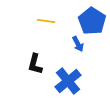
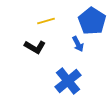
yellow line: rotated 24 degrees counterclockwise
black L-shape: moved 17 px up; rotated 75 degrees counterclockwise
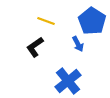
yellow line: rotated 36 degrees clockwise
black L-shape: rotated 115 degrees clockwise
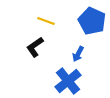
blue pentagon: rotated 8 degrees counterclockwise
blue arrow: moved 10 px down; rotated 56 degrees clockwise
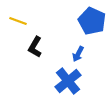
yellow line: moved 28 px left
black L-shape: rotated 25 degrees counterclockwise
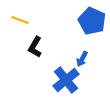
yellow line: moved 2 px right, 1 px up
blue arrow: moved 4 px right, 5 px down
blue cross: moved 2 px left, 1 px up
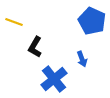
yellow line: moved 6 px left, 2 px down
blue arrow: rotated 49 degrees counterclockwise
blue cross: moved 12 px left, 1 px up
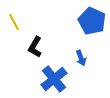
yellow line: rotated 42 degrees clockwise
blue arrow: moved 1 px left, 1 px up
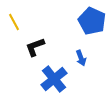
black L-shape: rotated 40 degrees clockwise
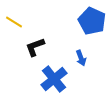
yellow line: rotated 30 degrees counterclockwise
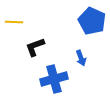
yellow line: rotated 30 degrees counterclockwise
blue cross: rotated 24 degrees clockwise
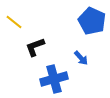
yellow line: rotated 36 degrees clockwise
blue arrow: rotated 21 degrees counterclockwise
